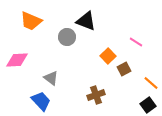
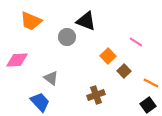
brown square: moved 2 px down; rotated 16 degrees counterclockwise
orange line: rotated 14 degrees counterclockwise
blue trapezoid: moved 1 px left, 1 px down
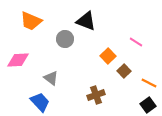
gray circle: moved 2 px left, 2 px down
pink diamond: moved 1 px right
orange line: moved 2 px left
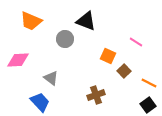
orange square: rotated 21 degrees counterclockwise
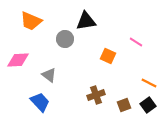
black triangle: rotated 30 degrees counterclockwise
brown square: moved 34 px down; rotated 24 degrees clockwise
gray triangle: moved 2 px left, 3 px up
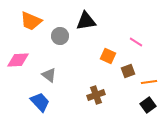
gray circle: moved 5 px left, 3 px up
orange line: moved 1 px up; rotated 35 degrees counterclockwise
brown square: moved 4 px right, 34 px up
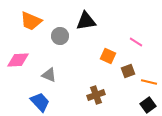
gray triangle: rotated 14 degrees counterclockwise
orange line: rotated 21 degrees clockwise
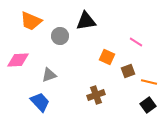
orange square: moved 1 px left, 1 px down
gray triangle: rotated 42 degrees counterclockwise
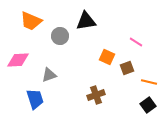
brown square: moved 1 px left, 3 px up
blue trapezoid: moved 5 px left, 3 px up; rotated 25 degrees clockwise
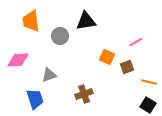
orange trapezoid: rotated 60 degrees clockwise
pink line: rotated 64 degrees counterclockwise
brown square: moved 1 px up
brown cross: moved 12 px left, 1 px up
black square: rotated 21 degrees counterclockwise
